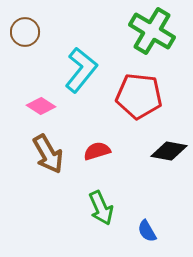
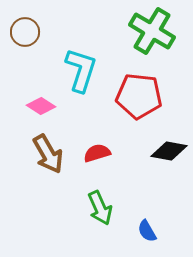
cyan L-shape: rotated 21 degrees counterclockwise
red semicircle: moved 2 px down
green arrow: moved 1 px left
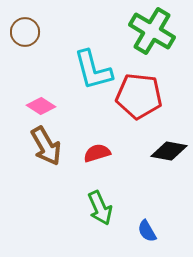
cyan L-shape: moved 12 px right; rotated 147 degrees clockwise
brown arrow: moved 2 px left, 8 px up
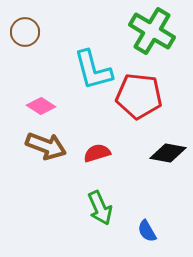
brown arrow: rotated 39 degrees counterclockwise
black diamond: moved 1 px left, 2 px down
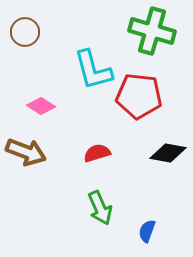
green cross: rotated 15 degrees counterclockwise
brown arrow: moved 20 px left, 6 px down
blue semicircle: rotated 50 degrees clockwise
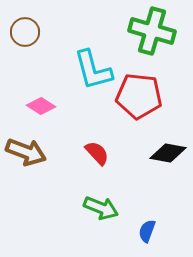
red semicircle: rotated 64 degrees clockwise
green arrow: moved 1 px right; rotated 44 degrees counterclockwise
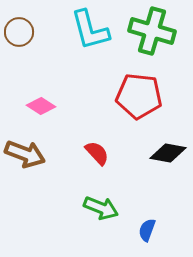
brown circle: moved 6 px left
cyan L-shape: moved 3 px left, 40 px up
brown arrow: moved 1 px left, 2 px down
blue semicircle: moved 1 px up
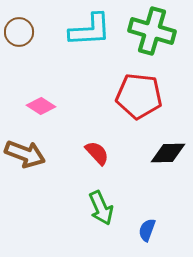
cyan L-shape: rotated 78 degrees counterclockwise
black diamond: rotated 12 degrees counterclockwise
green arrow: rotated 44 degrees clockwise
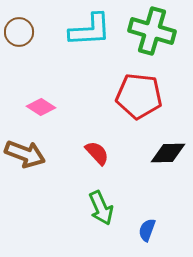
pink diamond: moved 1 px down
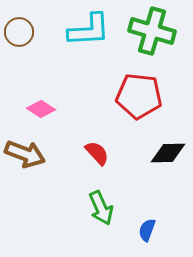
cyan L-shape: moved 1 px left
pink diamond: moved 2 px down
